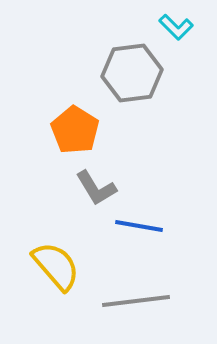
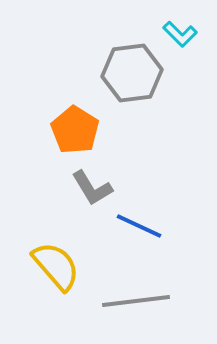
cyan L-shape: moved 4 px right, 7 px down
gray L-shape: moved 4 px left
blue line: rotated 15 degrees clockwise
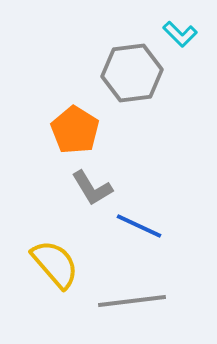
yellow semicircle: moved 1 px left, 2 px up
gray line: moved 4 px left
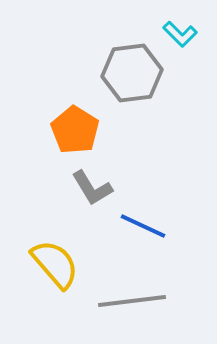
blue line: moved 4 px right
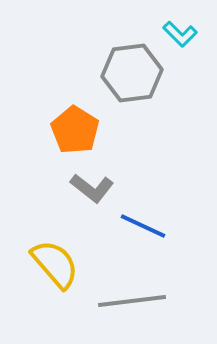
gray L-shape: rotated 21 degrees counterclockwise
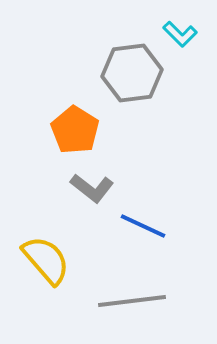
yellow semicircle: moved 9 px left, 4 px up
